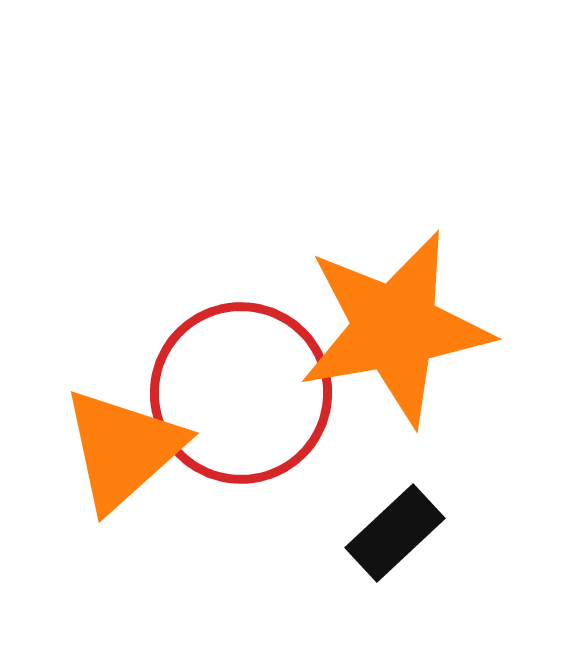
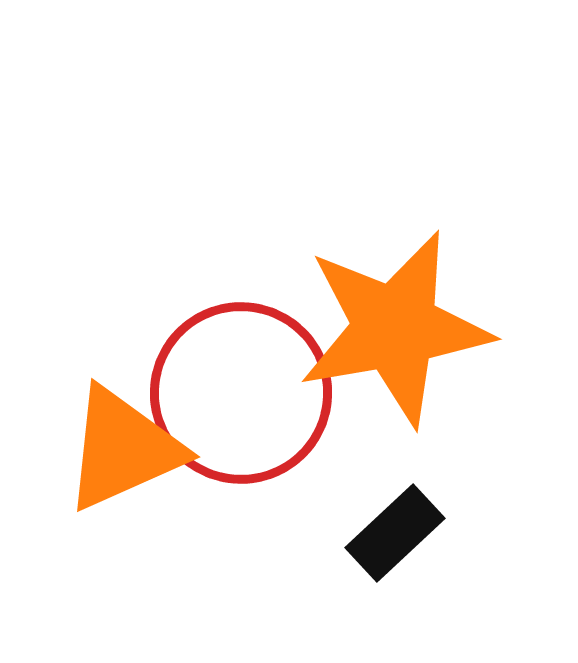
orange triangle: rotated 18 degrees clockwise
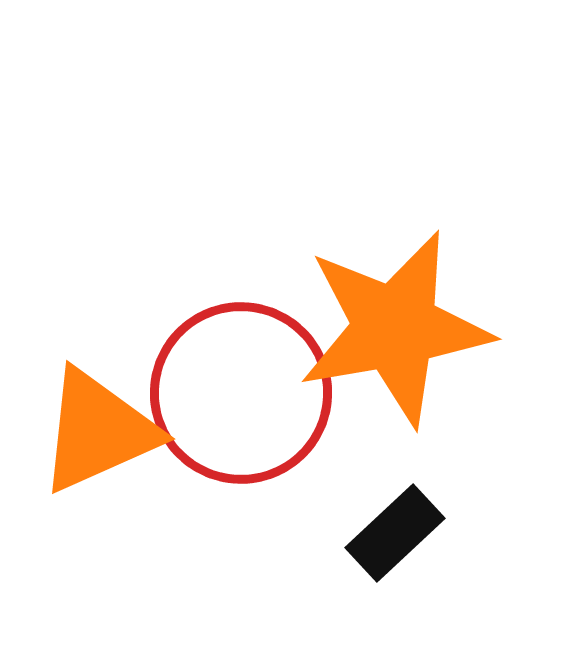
orange triangle: moved 25 px left, 18 px up
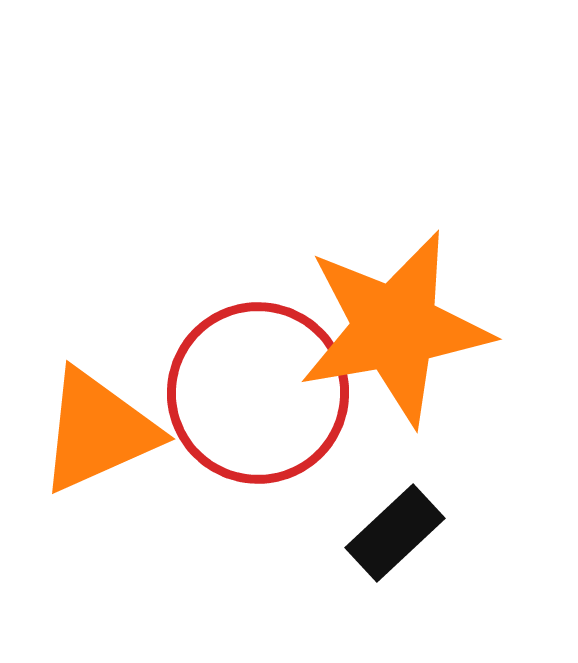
red circle: moved 17 px right
